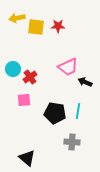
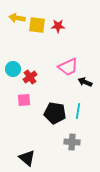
yellow arrow: rotated 21 degrees clockwise
yellow square: moved 1 px right, 2 px up
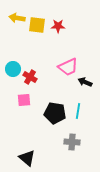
red cross: rotated 24 degrees counterclockwise
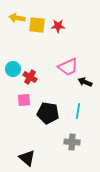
black pentagon: moved 7 px left
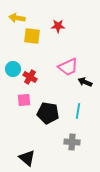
yellow square: moved 5 px left, 11 px down
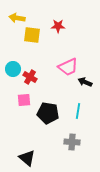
yellow square: moved 1 px up
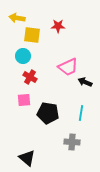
cyan circle: moved 10 px right, 13 px up
cyan line: moved 3 px right, 2 px down
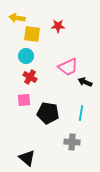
yellow square: moved 1 px up
cyan circle: moved 3 px right
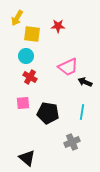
yellow arrow: rotated 70 degrees counterclockwise
pink square: moved 1 px left, 3 px down
cyan line: moved 1 px right, 1 px up
gray cross: rotated 28 degrees counterclockwise
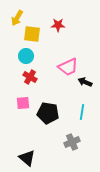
red star: moved 1 px up
